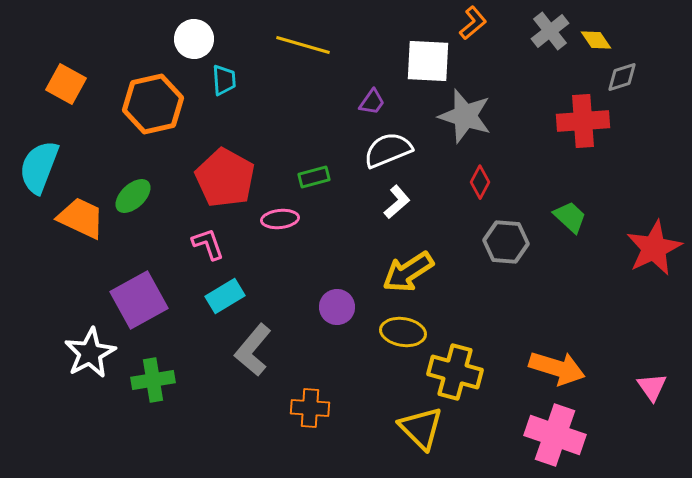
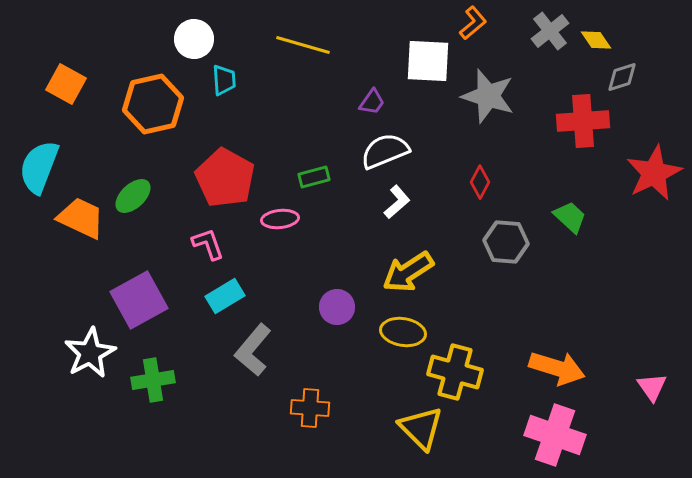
gray star: moved 23 px right, 20 px up
white semicircle: moved 3 px left, 1 px down
red star: moved 75 px up
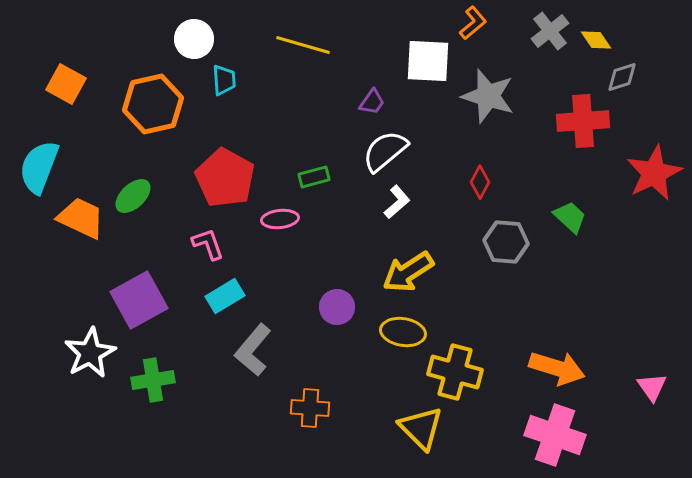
white semicircle: rotated 18 degrees counterclockwise
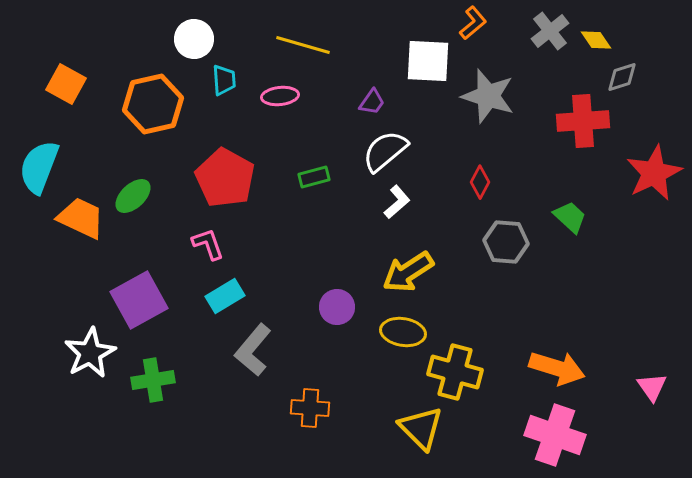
pink ellipse: moved 123 px up
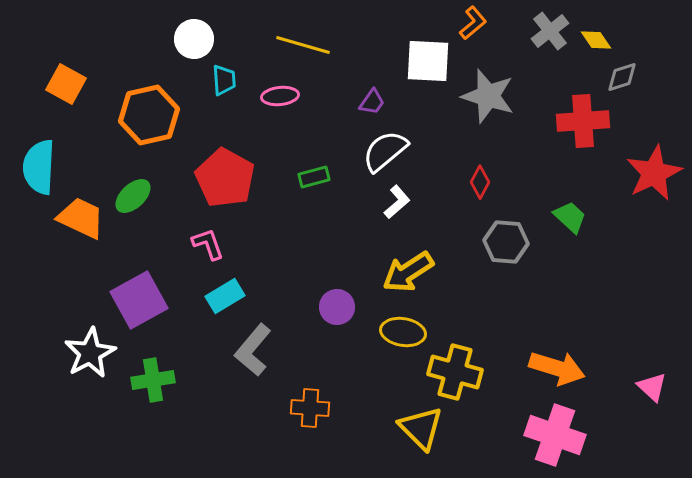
orange hexagon: moved 4 px left, 11 px down
cyan semicircle: rotated 18 degrees counterclockwise
pink triangle: rotated 12 degrees counterclockwise
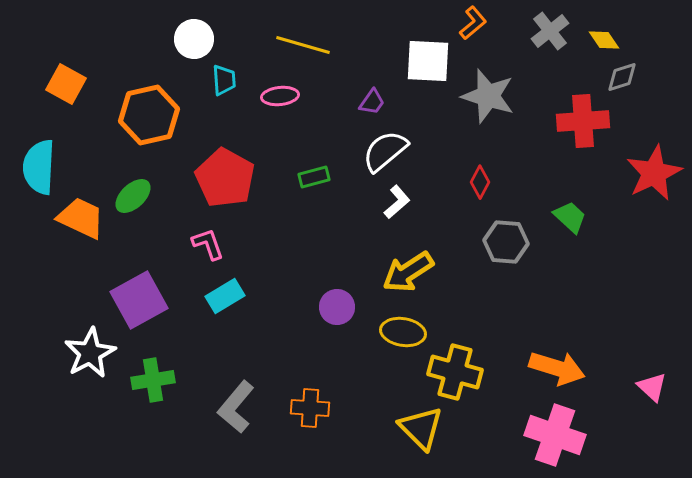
yellow diamond: moved 8 px right
gray L-shape: moved 17 px left, 57 px down
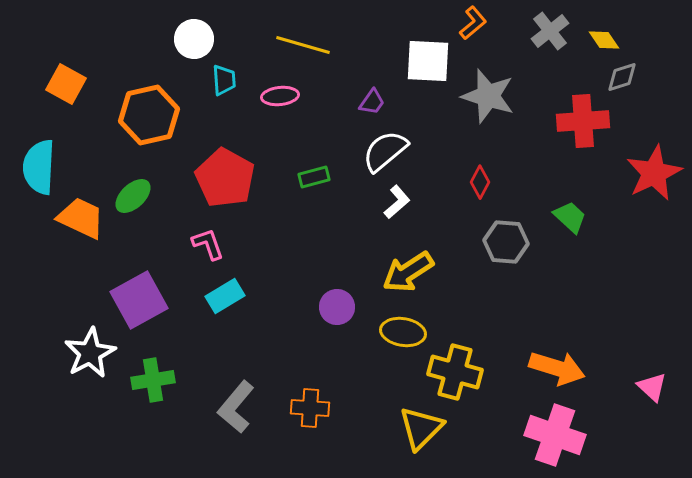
yellow triangle: rotated 30 degrees clockwise
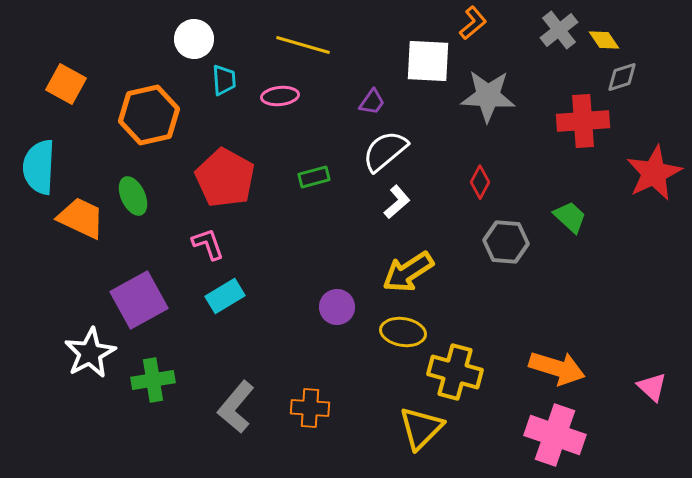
gray cross: moved 9 px right, 1 px up
gray star: rotated 14 degrees counterclockwise
green ellipse: rotated 72 degrees counterclockwise
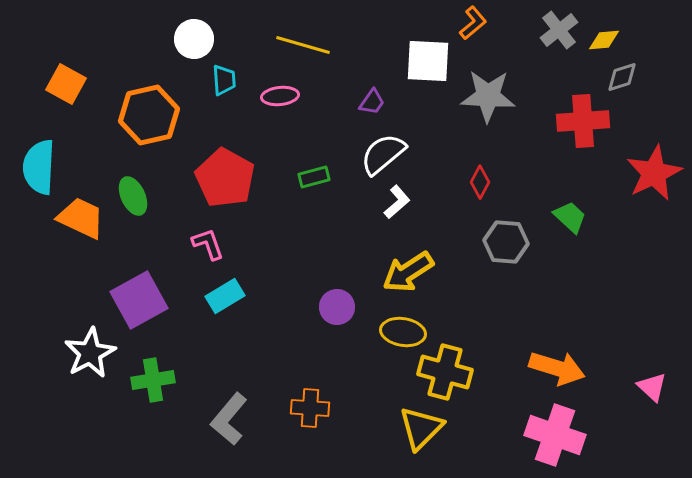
yellow diamond: rotated 60 degrees counterclockwise
white semicircle: moved 2 px left, 3 px down
yellow cross: moved 10 px left
gray L-shape: moved 7 px left, 12 px down
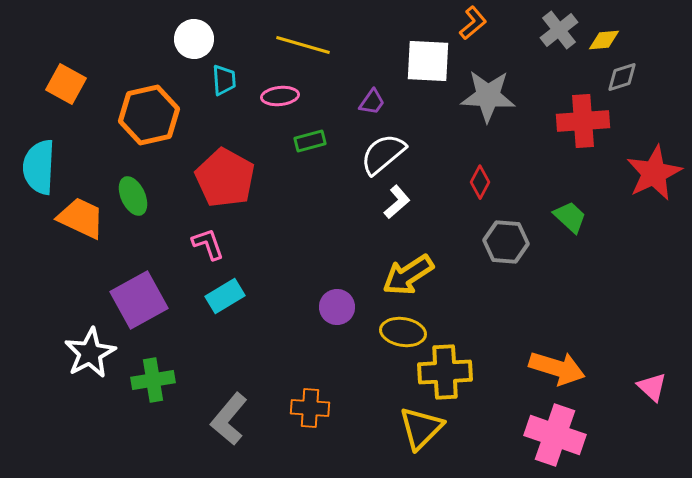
green rectangle: moved 4 px left, 36 px up
yellow arrow: moved 3 px down
yellow cross: rotated 18 degrees counterclockwise
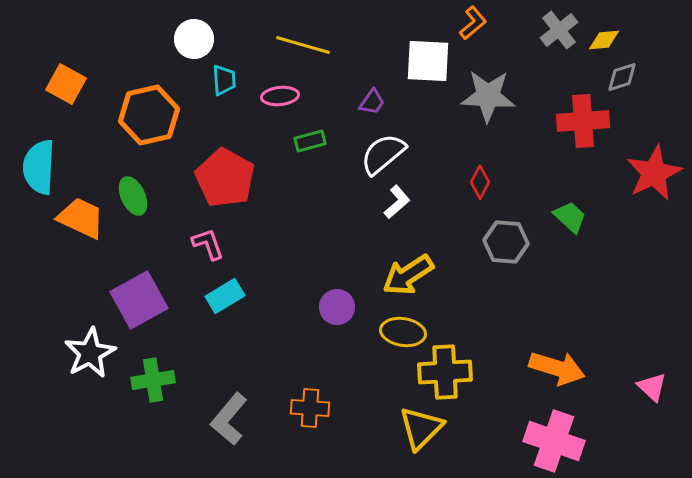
pink cross: moved 1 px left, 6 px down
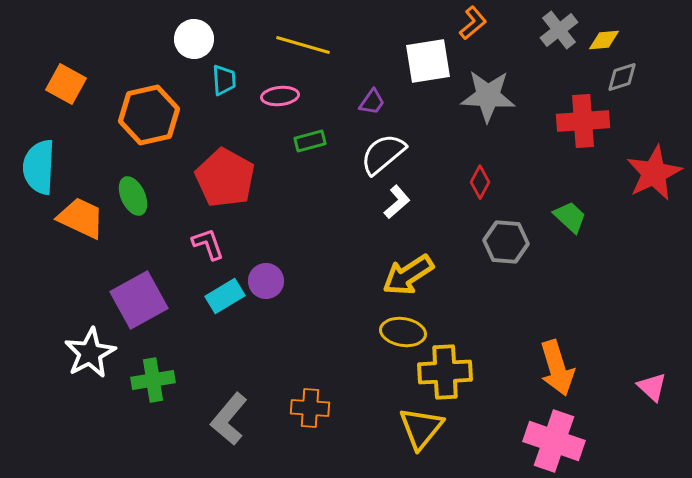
white square: rotated 12 degrees counterclockwise
purple circle: moved 71 px left, 26 px up
orange arrow: rotated 56 degrees clockwise
yellow triangle: rotated 6 degrees counterclockwise
